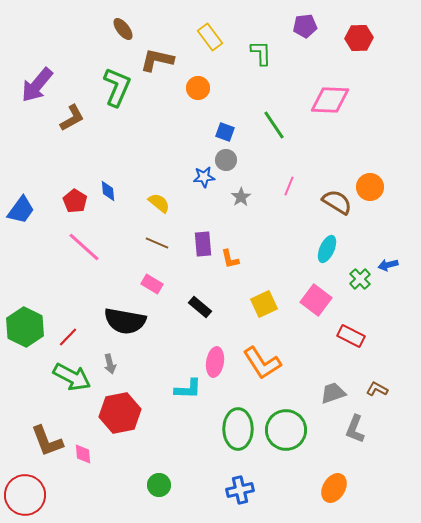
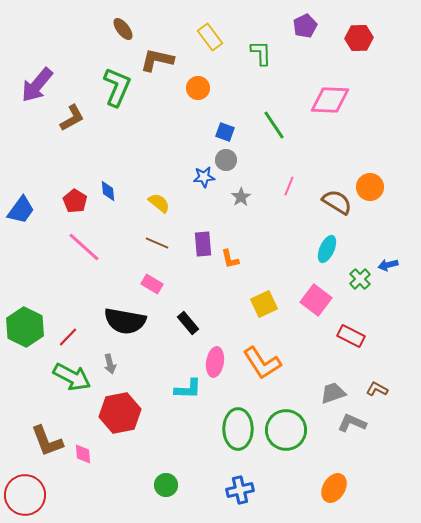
purple pentagon at (305, 26): rotated 20 degrees counterclockwise
black rectangle at (200, 307): moved 12 px left, 16 px down; rotated 10 degrees clockwise
gray L-shape at (355, 429): moved 3 px left, 6 px up; rotated 92 degrees clockwise
green circle at (159, 485): moved 7 px right
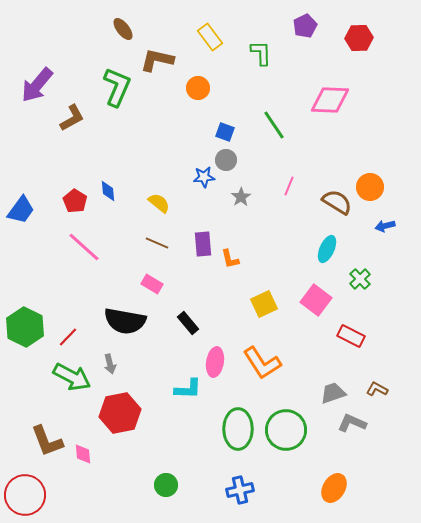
blue arrow at (388, 265): moved 3 px left, 39 px up
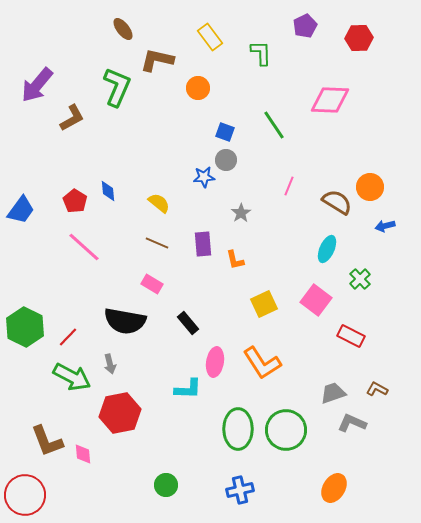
gray star at (241, 197): moved 16 px down
orange L-shape at (230, 259): moved 5 px right, 1 px down
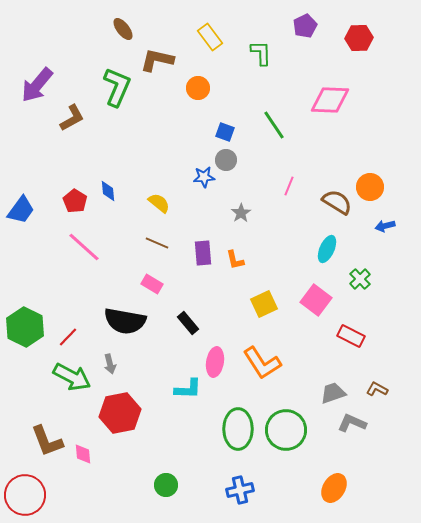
purple rectangle at (203, 244): moved 9 px down
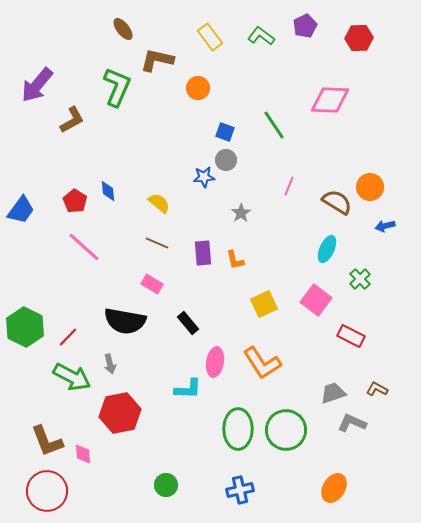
green L-shape at (261, 53): moved 17 px up; rotated 52 degrees counterclockwise
brown L-shape at (72, 118): moved 2 px down
red circle at (25, 495): moved 22 px right, 4 px up
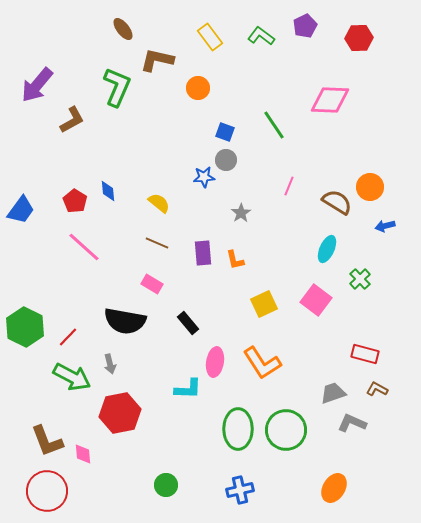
red rectangle at (351, 336): moved 14 px right, 18 px down; rotated 12 degrees counterclockwise
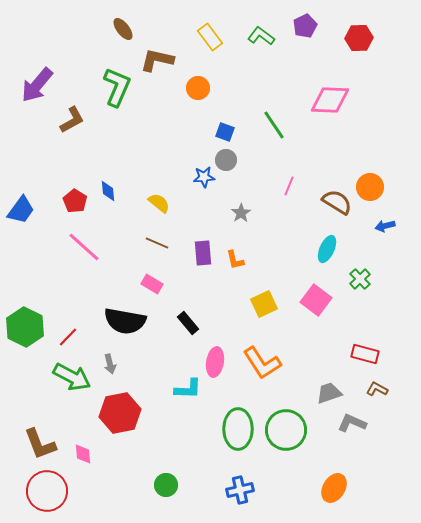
gray trapezoid at (333, 393): moved 4 px left
brown L-shape at (47, 441): moved 7 px left, 3 px down
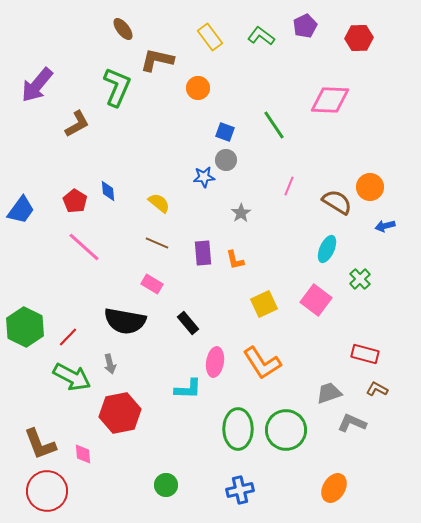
brown L-shape at (72, 120): moved 5 px right, 4 px down
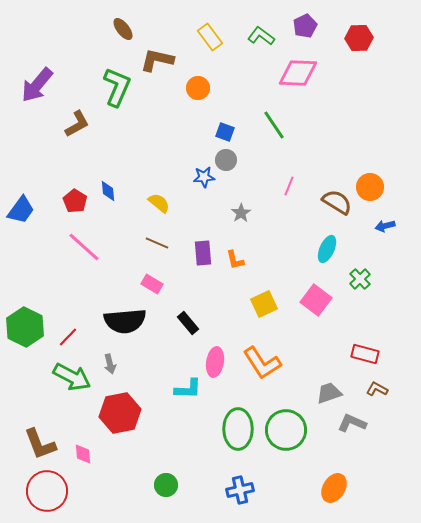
pink diamond at (330, 100): moved 32 px left, 27 px up
black semicircle at (125, 321): rotated 15 degrees counterclockwise
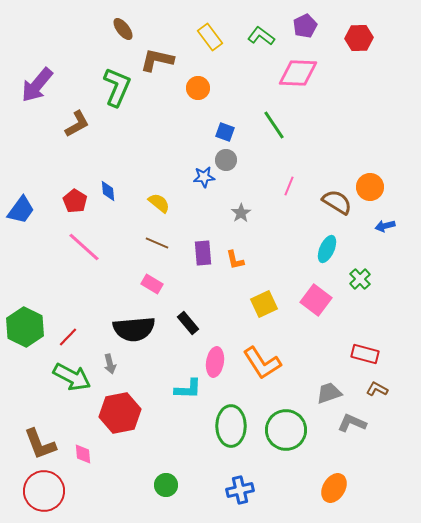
black semicircle at (125, 321): moved 9 px right, 8 px down
green ellipse at (238, 429): moved 7 px left, 3 px up
red circle at (47, 491): moved 3 px left
